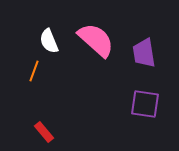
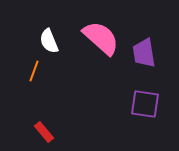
pink semicircle: moved 5 px right, 2 px up
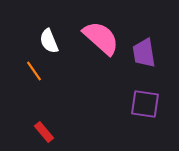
orange line: rotated 55 degrees counterclockwise
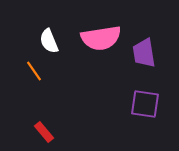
pink semicircle: rotated 129 degrees clockwise
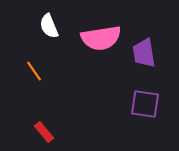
white semicircle: moved 15 px up
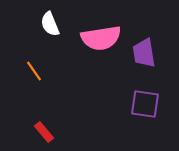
white semicircle: moved 1 px right, 2 px up
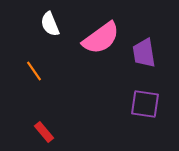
pink semicircle: rotated 27 degrees counterclockwise
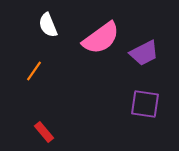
white semicircle: moved 2 px left, 1 px down
purple trapezoid: rotated 108 degrees counterclockwise
orange line: rotated 70 degrees clockwise
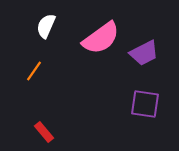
white semicircle: moved 2 px left, 1 px down; rotated 45 degrees clockwise
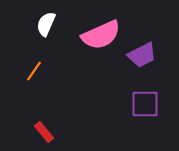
white semicircle: moved 2 px up
pink semicircle: moved 3 px up; rotated 12 degrees clockwise
purple trapezoid: moved 2 px left, 2 px down
purple square: rotated 8 degrees counterclockwise
